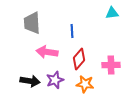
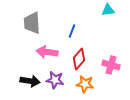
cyan triangle: moved 4 px left, 3 px up
blue line: rotated 24 degrees clockwise
pink cross: rotated 18 degrees clockwise
purple star: rotated 30 degrees clockwise
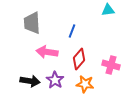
purple star: rotated 24 degrees clockwise
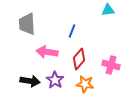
gray trapezoid: moved 5 px left, 1 px down
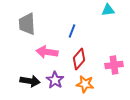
pink cross: moved 3 px right; rotated 24 degrees counterclockwise
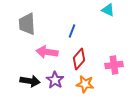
cyan triangle: rotated 32 degrees clockwise
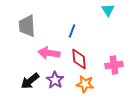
cyan triangle: rotated 32 degrees clockwise
gray trapezoid: moved 2 px down
pink arrow: moved 2 px right, 1 px down
red diamond: rotated 45 degrees counterclockwise
black arrow: rotated 132 degrees clockwise
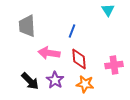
black arrow: rotated 96 degrees counterclockwise
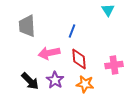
pink arrow: rotated 20 degrees counterclockwise
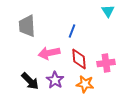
cyan triangle: moved 1 px down
pink cross: moved 8 px left, 2 px up
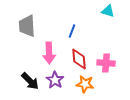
cyan triangle: rotated 40 degrees counterclockwise
pink arrow: rotated 80 degrees counterclockwise
pink cross: rotated 12 degrees clockwise
